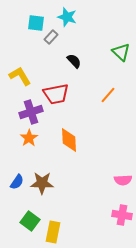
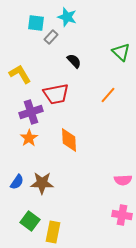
yellow L-shape: moved 2 px up
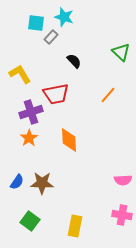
cyan star: moved 3 px left
yellow rectangle: moved 22 px right, 6 px up
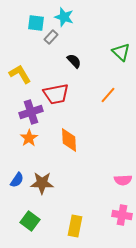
blue semicircle: moved 2 px up
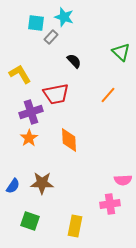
blue semicircle: moved 4 px left, 6 px down
pink cross: moved 12 px left, 11 px up; rotated 18 degrees counterclockwise
green square: rotated 18 degrees counterclockwise
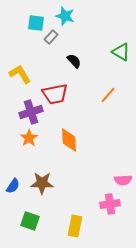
cyan star: moved 1 px right, 1 px up
green triangle: rotated 12 degrees counterclockwise
red trapezoid: moved 1 px left
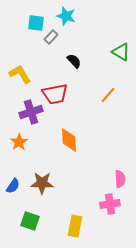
cyan star: moved 1 px right
orange star: moved 10 px left, 4 px down
pink semicircle: moved 3 px left, 1 px up; rotated 90 degrees counterclockwise
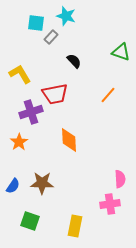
green triangle: rotated 12 degrees counterclockwise
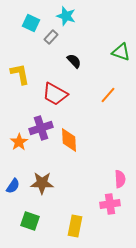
cyan square: moved 5 px left; rotated 18 degrees clockwise
yellow L-shape: rotated 20 degrees clockwise
red trapezoid: rotated 40 degrees clockwise
purple cross: moved 10 px right, 16 px down
